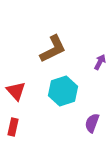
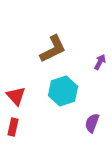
red triangle: moved 5 px down
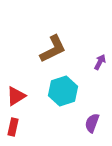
red triangle: rotated 40 degrees clockwise
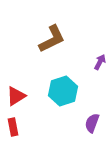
brown L-shape: moved 1 px left, 10 px up
red rectangle: rotated 24 degrees counterclockwise
